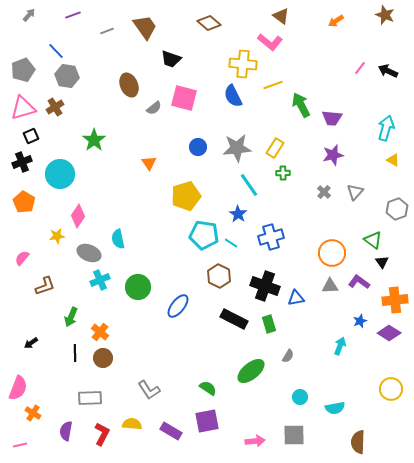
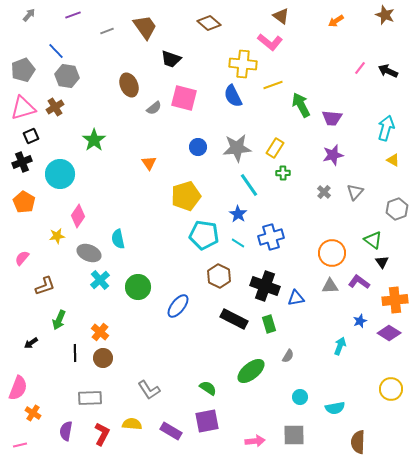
cyan line at (231, 243): moved 7 px right
cyan cross at (100, 280): rotated 18 degrees counterclockwise
green arrow at (71, 317): moved 12 px left, 3 px down
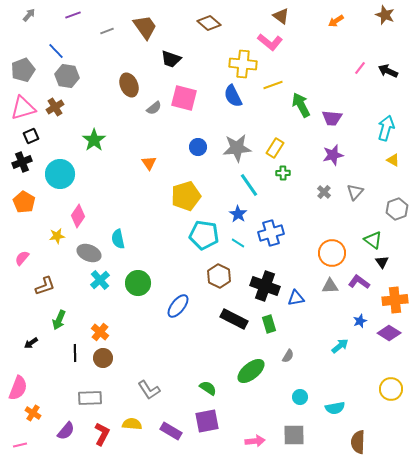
blue cross at (271, 237): moved 4 px up
green circle at (138, 287): moved 4 px up
cyan arrow at (340, 346): rotated 30 degrees clockwise
purple semicircle at (66, 431): rotated 150 degrees counterclockwise
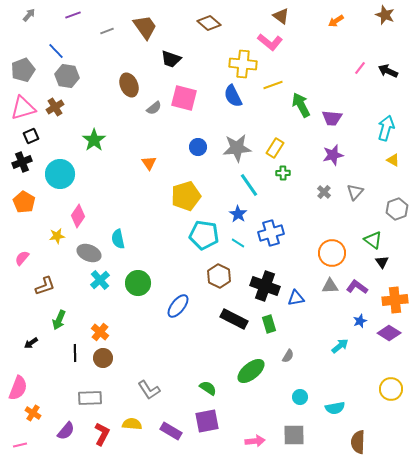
purple L-shape at (359, 282): moved 2 px left, 5 px down
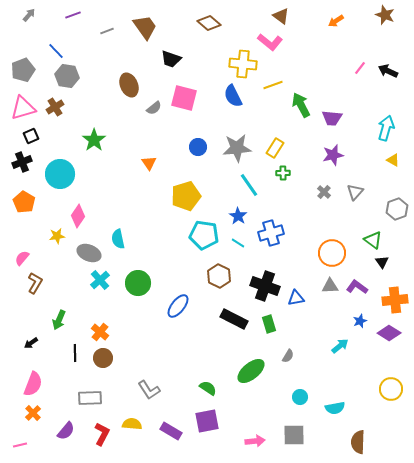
blue star at (238, 214): moved 2 px down
brown L-shape at (45, 286): moved 10 px left, 3 px up; rotated 40 degrees counterclockwise
pink semicircle at (18, 388): moved 15 px right, 4 px up
orange cross at (33, 413): rotated 14 degrees clockwise
